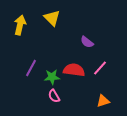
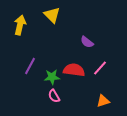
yellow triangle: moved 3 px up
purple line: moved 1 px left, 2 px up
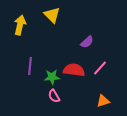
purple semicircle: rotated 80 degrees counterclockwise
purple line: rotated 24 degrees counterclockwise
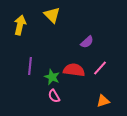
green star: rotated 28 degrees clockwise
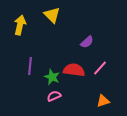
pink semicircle: rotated 96 degrees clockwise
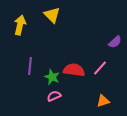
purple semicircle: moved 28 px right
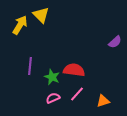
yellow triangle: moved 11 px left
yellow arrow: rotated 18 degrees clockwise
pink line: moved 23 px left, 26 px down
pink semicircle: moved 1 px left, 2 px down
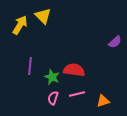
yellow triangle: moved 2 px right, 1 px down
pink line: rotated 35 degrees clockwise
pink semicircle: rotated 48 degrees counterclockwise
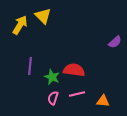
orange triangle: rotated 24 degrees clockwise
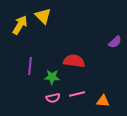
red semicircle: moved 9 px up
green star: rotated 21 degrees counterclockwise
pink semicircle: rotated 120 degrees counterclockwise
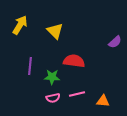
yellow triangle: moved 12 px right, 15 px down
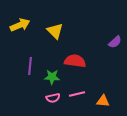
yellow arrow: rotated 36 degrees clockwise
red semicircle: moved 1 px right
